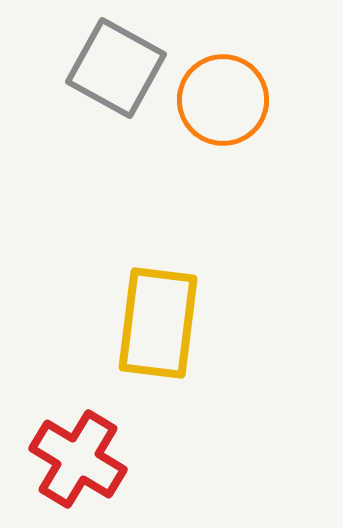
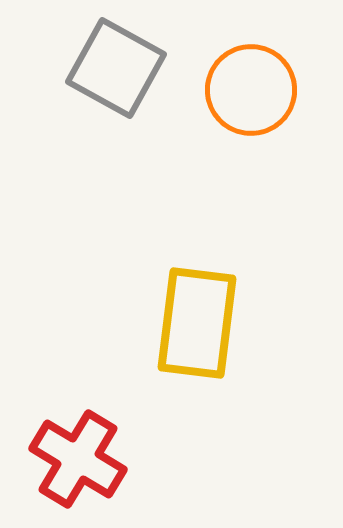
orange circle: moved 28 px right, 10 px up
yellow rectangle: moved 39 px right
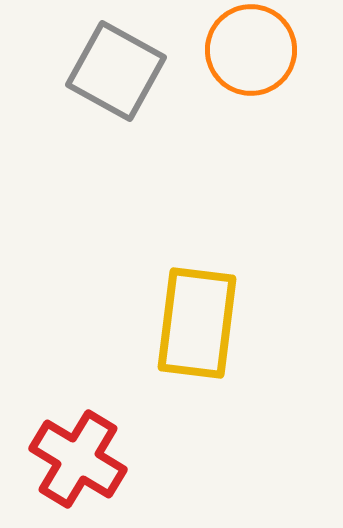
gray square: moved 3 px down
orange circle: moved 40 px up
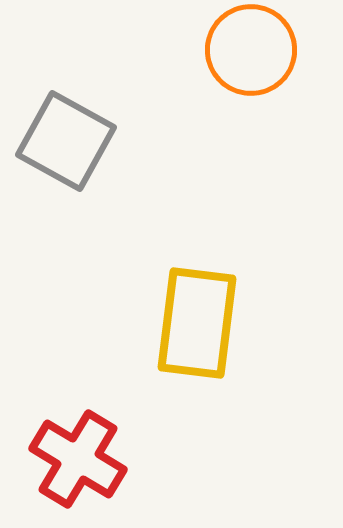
gray square: moved 50 px left, 70 px down
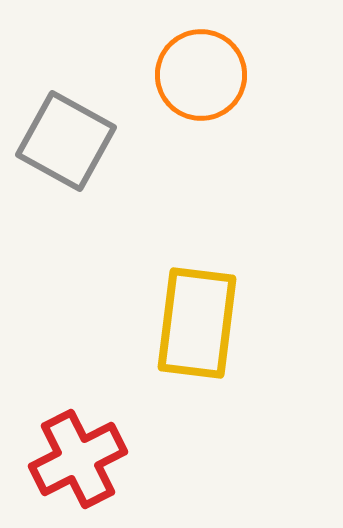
orange circle: moved 50 px left, 25 px down
red cross: rotated 32 degrees clockwise
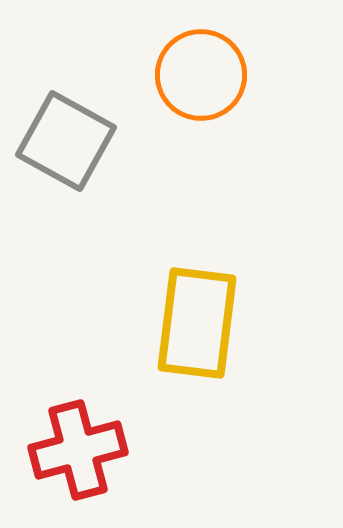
red cross: moved 9 px up; rotated 12 degrees clockwise
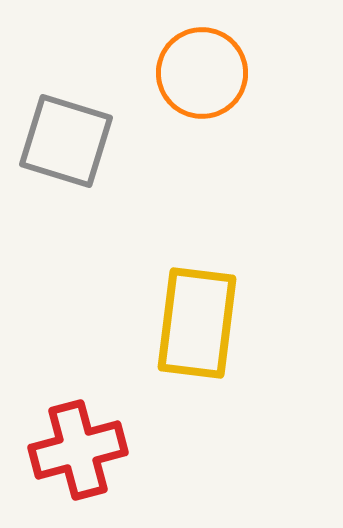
orange circle: moved 1 px right, 2 px up
gray square: rotated 12 degrees counterclockwise
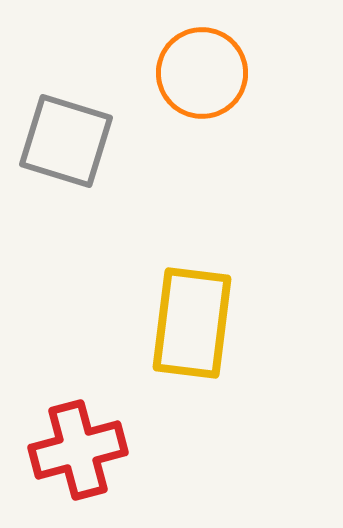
yellow rectangle: moved 5 px left
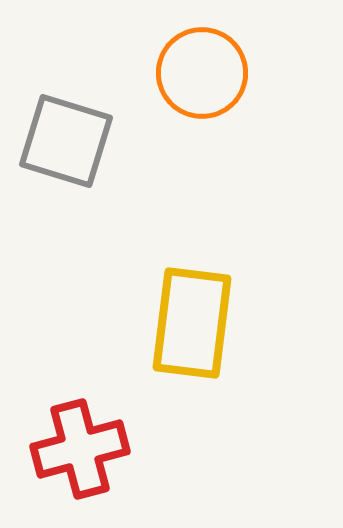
red cross: moved 2 px right, 1 px up
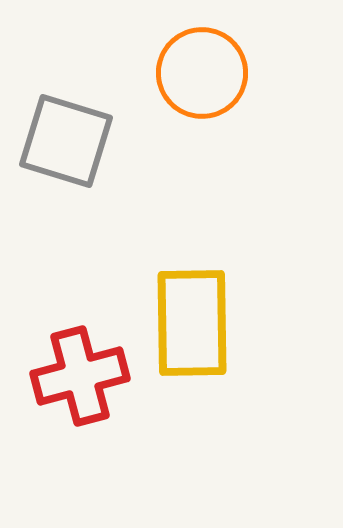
yellow rectangle: rotated 8 degrees counterclockwise
red cross: moved 73 px up
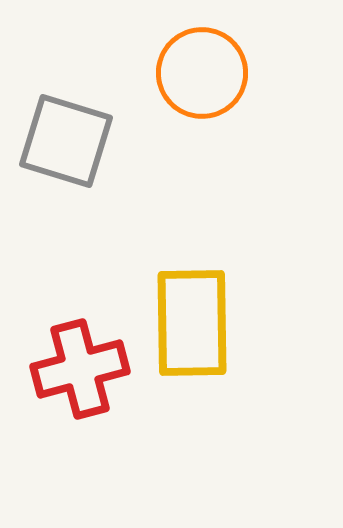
red cross: moved 7 px up
